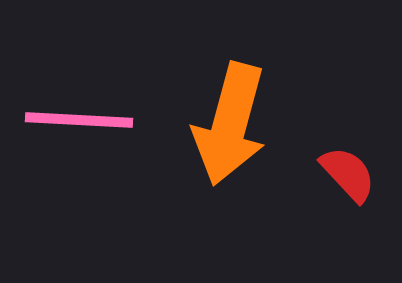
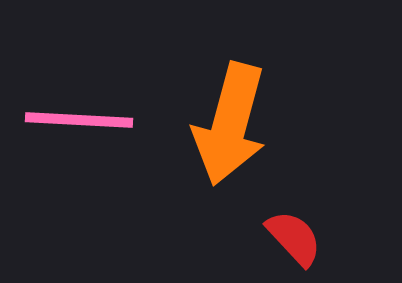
red semicircle: moved 54 px left, 64 px down
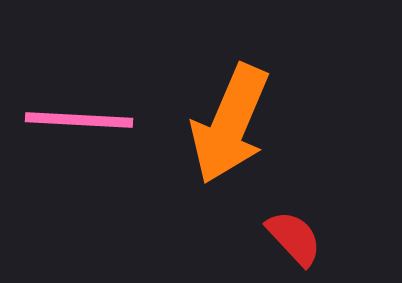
orange arrow: rotated 8 degrees clockwise
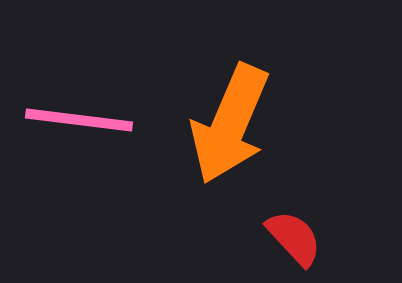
pink line: rotated 4 degrees clockwise
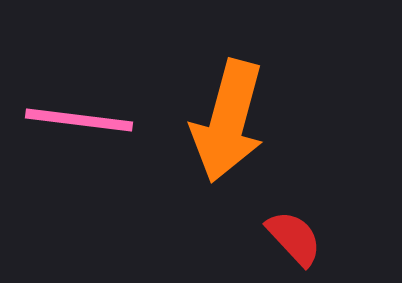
orange arrow: moved 2 px left, 3 px up; rotated 8 degrees counterclockwise
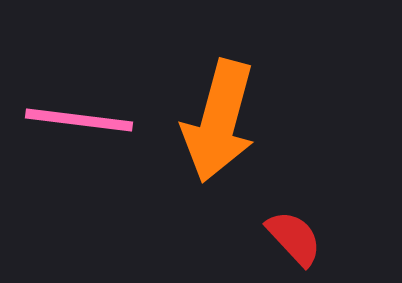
orange arrow: moved 9 px left
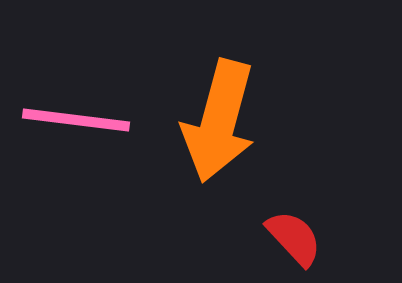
pink line: moved 3 px left
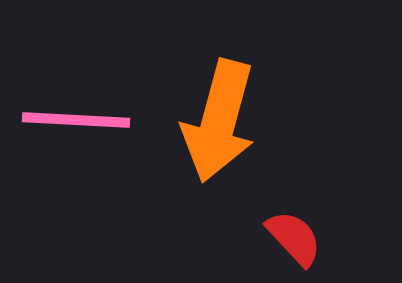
pink line: rotated 4 degrees counterclockwise
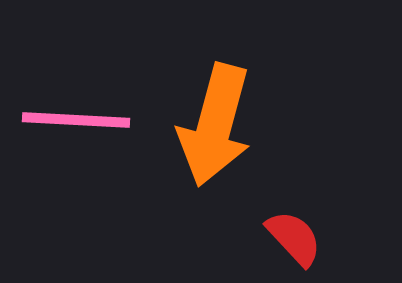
orange arrow: moved 4 px left, 4 px down
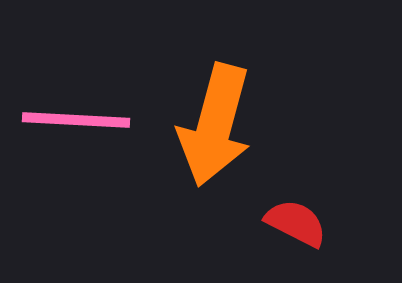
red semicircle: moved 2 px right, 15 px up; rotated 20 degrees counterclockwise
